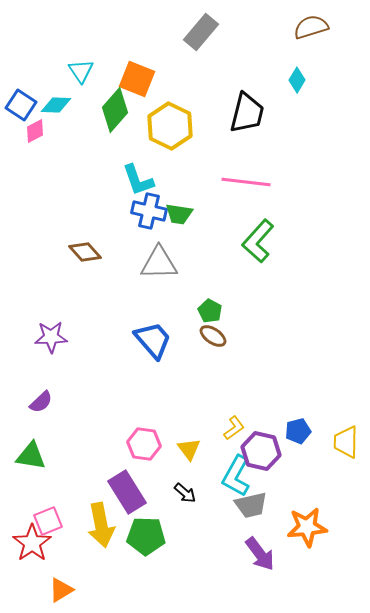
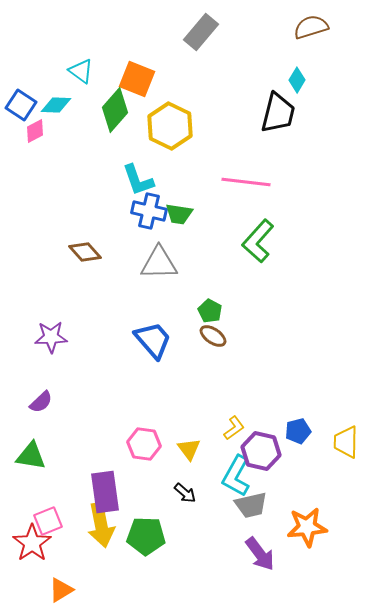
cyan triangle at (81, 71): rotated 20 degrees counterclockwise
black trapezoid at (247, 113): moved 31 px right
purple rectangle at (127, 492): moved 22 px left; rotated 24 degrees clockwise
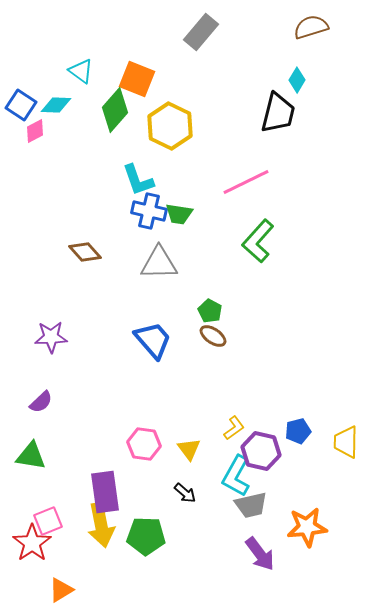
pink line at (246, 182): rotated 33 degrees counterclockwise
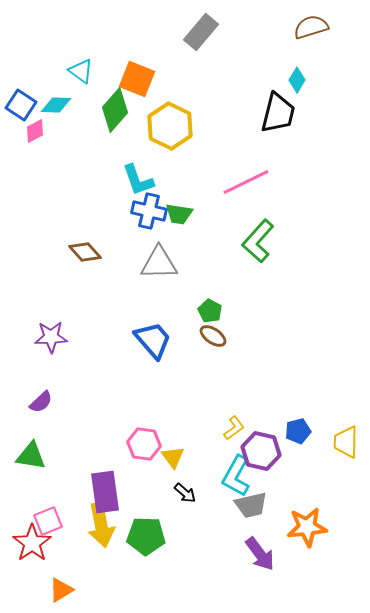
yellow triangle at (189, 449): moved 16 px left, 8 px down
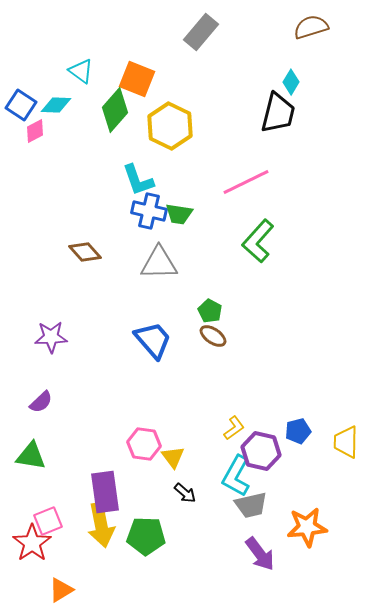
cyan diamond at (297, 80): moved 6 px left, 2 px down
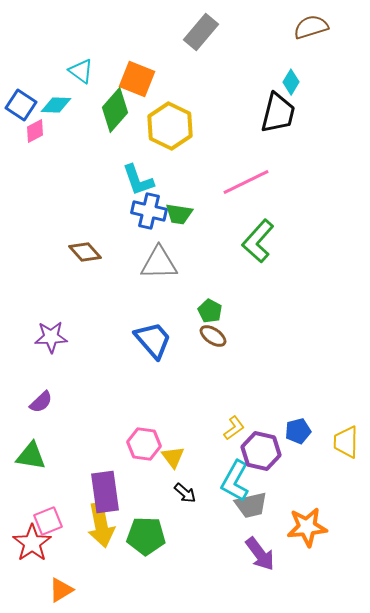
cyan L-shape at (236, 476): moved 1 px left, 5 px down
